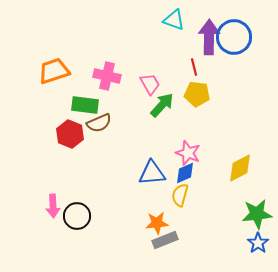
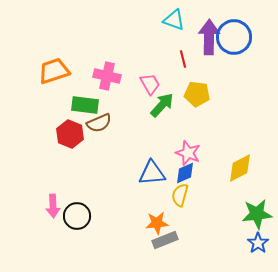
red line: moved 11 px left, 8 px up
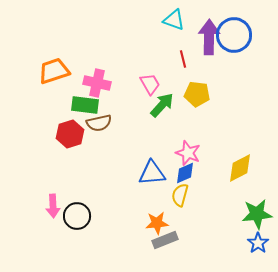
blue circle: moved 2 px up
pink cross: moved 10 px left, 7 px down
brown semicircle: rotated 10 degrees clockwise
red hexagon: rotated 20 degrees clockwise
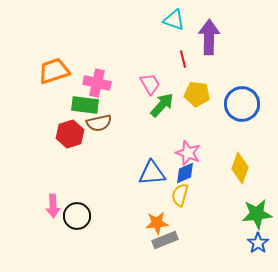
blue circle: moved 8 px right, 69 px down
yellow diamond: rotated 44 degrees counterclockwise
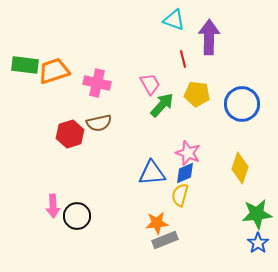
green rectangle: moved 60 px left, 40 px up
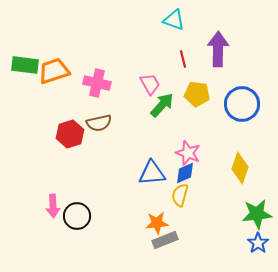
purple arrow: moved 9 px right, 12 px down
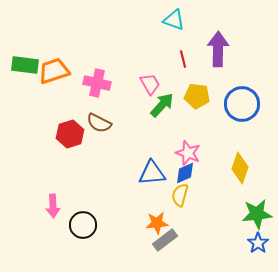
yellow pentagon: moved 2 px down
brown semicircle: rotated 40 degrees clockwise
black circle: moved 6 px right, 9 px down
gray rectangle: rotated 15 degrees counterclockwise
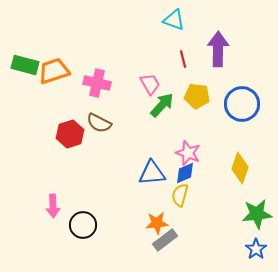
green rectangle: rotated 8 degrees clockwise
blue star: moved 2 px left, 6 px down
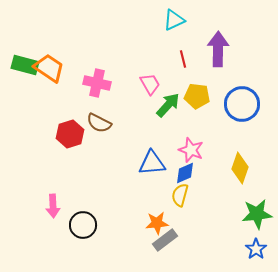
cyan triangle: rotated 45 degrees counterclockwise
orange trapezoid: moved 5 px left, 3 px up; rotated 52 degrees clockwise
green arrow: moved 6 px right
pink star: moved 3 px right, 3 px up
blue triangle: moved 10 px up
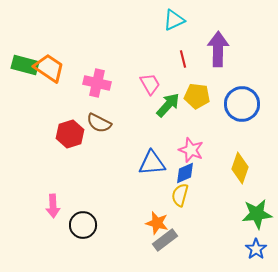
orange star: rotated 20 degrees clockwise
